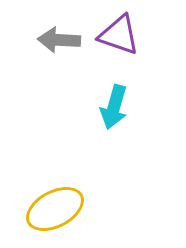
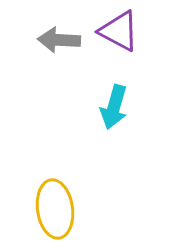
purple triangle: moved 4 px up; rotated 9 degrees clockwise
yellow ellipse: rotated 70 degrees counterclockwise
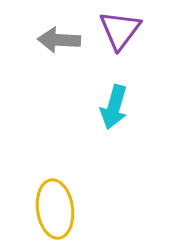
purple triangle: moved 1 px right, 1 px up; rotated 39 degrees clockwise
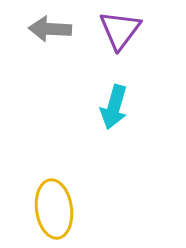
gray arrow: moved 9 px left, 11 px up
yellow ellipse: moved 1 px left
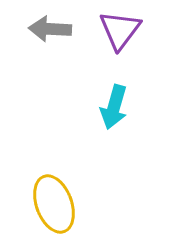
yellow ellipse: moved 5 px up; rotated 12 degrees counterclockwise
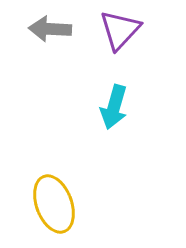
purple triangle: rotated 6 degrees clockwise
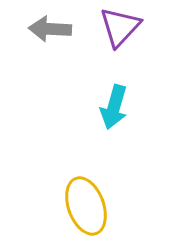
purple triangle: moved 3 px up
yellow ellipse: moved 32 px right, 2 px down
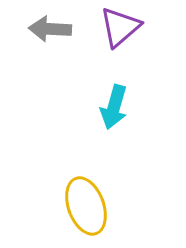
purple triangle: rotated 6 degrees clockwise
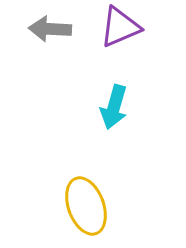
purple triangle: rotated 18 degrees clockwise
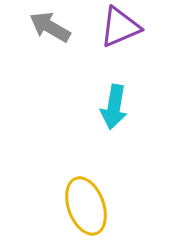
gray arrow: moved 2 px up; rotated 27 degrees clockwise
cyan arrow: rotated 6 degrees counterclockwise
